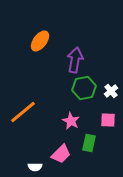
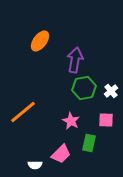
pink square: moved 2 px left
white semicircle: moved 2 px up
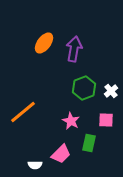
orange ellipse: moved 4 px right, 2 px down
purple arrow: moved 1 px left, 11 px up
green hexagon: rotated 10 degrees counterclockwise
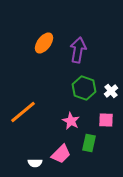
purple arrow: moved 4 px right, 1 px down
green hexagon: rotated 20 degrees counterclockwise
white semicircle: moved 2 px up
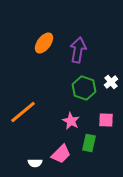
white cross: moved 9 px up
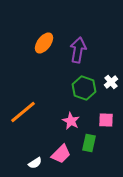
white semicircle: rotated 32 degrees counterclockwise
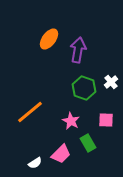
orange ellipse: moved 5 px right, 4 px up
orange line: moved 7 px right
green rectangle: moved 1 px left; rotated 42 degrees counterclockwise
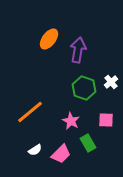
white semicircle: moved 13 px up
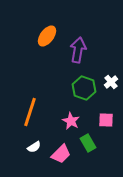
orange ellipse: moved 2 px left, 3 px up
orange line: rotated 32 degrees counterclockwise
white semicircle: moved 1 px left, 3 px up
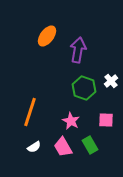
white cross: moved 1 px up
green rectangle: moved 2 px right, 2 px down
pink trapezoid: moved 2 px right, 7 px up; rotated 105 degrees clockwise
